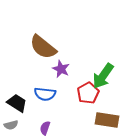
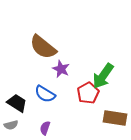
blue semicircle: rotated 25 degrees clockwise
brown rectangle: moved 8 px right, 2 px up
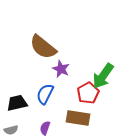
blue semicircle: rotated 85 degrees clockwise
black trapezoid: rotated 45 degrees counterclockwise
brown rectangle: moved 37 px left
gray semicircle: moved 5 px down
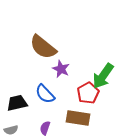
blue semicircle: rotated 70 degrees counterclockwise
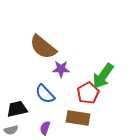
purple star: rotated 24 degrees counterclockwise
black trapezoid: moved 6 px down
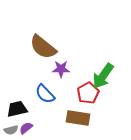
purple semicircle: moved 19 px left; rotated 32 degrees clockwise
